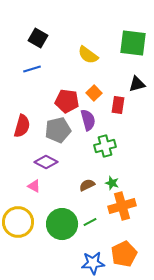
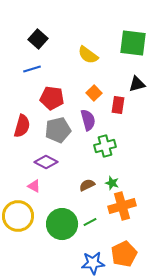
black square: moved 1 px down; rotated 12 degrees clockwise
red pentagon: moved 15 px left, 3 px up
yellow circle: moved 6 px up
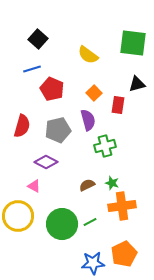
red pentagon: moved 9 px up; rotated 15 degrees clockwise
orange cross: rotated 8 degrees clockwise
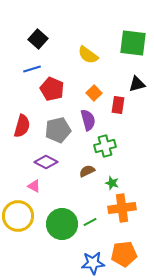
brown semicircle: moved 14 px up
orange cross: moved 2 px down
orange pentagon: rotated 20 degrees clockwise
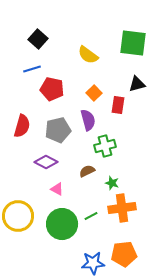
red pentagon: rotated 10 degrees counterclockwise
pink triangle: moved 23 px right, 3 px down
green line: moved 1 px right, 6 px up
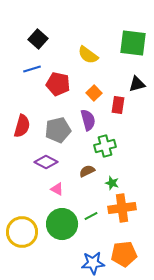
red pentagon: moved 6 px right, 5 px up
yellow circle: moved 4 px right, 16 px down
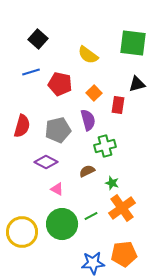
blue line: moved 1 px left, 3 px down
red pentagon: moved 2 px right
orange cross: rotated 28 degrees counterclockwise
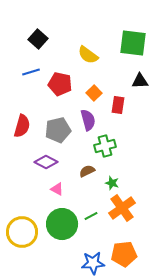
black triangle: moved 3 px right, 3 px up; rotated 12 degrees clockwise
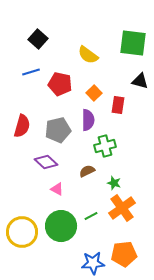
black triangle: rotated 18 degrees clockwise
purple semicircle: rotated 15 degrees clockwise
purple diamond: rotated 15 degrees clockwise
green star: moved 2 px right
green circle: moved 1 px left, 2 px down
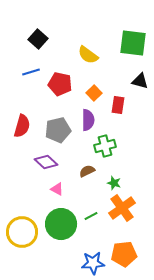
green circle: moved 2 px up
